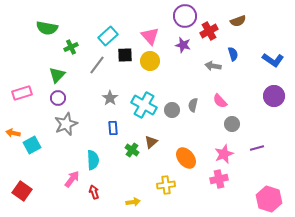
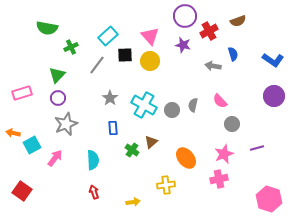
pink arrow at (72, 179): moved 17 px left, 21 px up
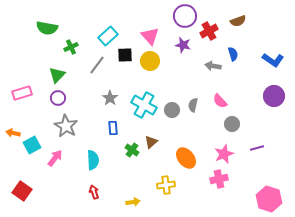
gray star at (66, 124): moved 2 px down; rotated 20 degrees counterclockwise
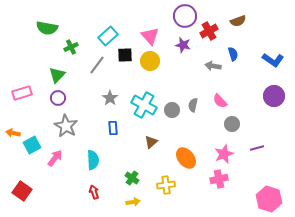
green cross at (132, 150): moved 28 px down
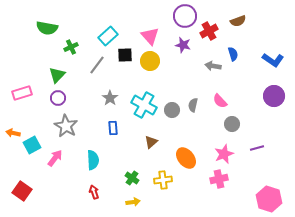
yellow cross at (166, 185): moved 3 px left, 5 px up
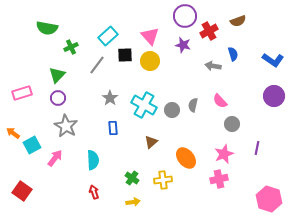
orange arrow at (13, 133): rotated 24 degrees clockwise
purple line at (257, 148): rotated 64 degrees counterclockwise
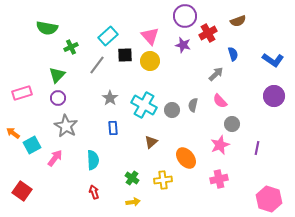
red cross at (209, 31): moved 1 px left, 2 px down
gray arrow at (213, 66): moved 3 px right, 8 px down; rotated 126 degrees clockwise
pink star at (224, 154): moved 4 px left, 9 px up
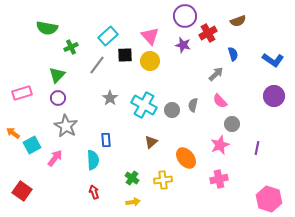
blue rectangle at (113, 128): moved 7 px left, 12 px down
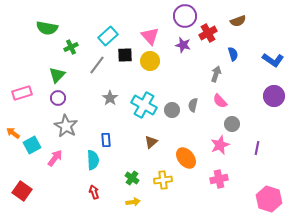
gray arrow at (216, 74): rotated 28 degrees counterclockwise
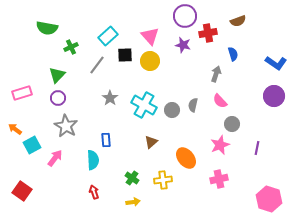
red cross at (208, 33): rotated 18 degrees clockwise
blue L-shape at (273, 60): moved 3 px right, 3 px down
orange arrow at (13, 133): moved 2 px right, 4 px up
